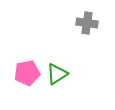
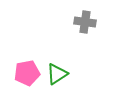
gray cross: moved 2 px left, 1 px up
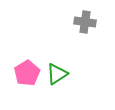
pink pentagon: rotated 20 degrees counterclockwise
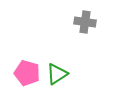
pink pentagon: rotated 25 degrees counterclockwise
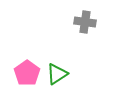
pink pentagon: rotated 20 degrees clockwise
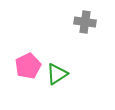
pink pentagon: moved 1 px right, 7 px up; rotated 10 degrees clockwise
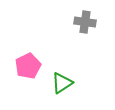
green triangle: moved 5 px right, 9 px down
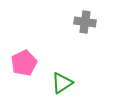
pink pentagon: moved 4 px left, 3 px up
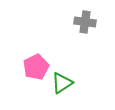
pink pentagon: moved 12 px right, 4 px down
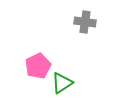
pink pentagon: moved 2 px right, 1 px up
